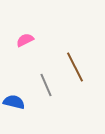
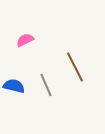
blue semicircle: moved 16 px up
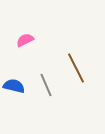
brown line: moved 1 px right, 1 px down
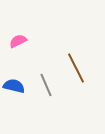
pink semicircle: moved 7 px left, 1 px down
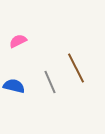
gray line: moved 4 px right, 3 px up
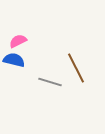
gray line: rotated 50 degrees counterclockwise
blue semicircle: moved 26 px up
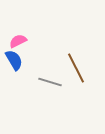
blue semicircle: rotated 45 degrees clockwise
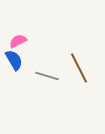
brown line: moved 3 px right
gray line: moved 3 px left, 6 px up
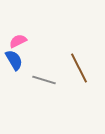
gray line: moved 3 px left, 4 px down
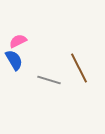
gray line: moved 5 px right
